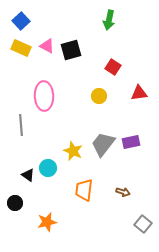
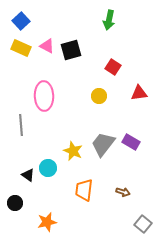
purple rectangle: rotated 42 degrees clockwise
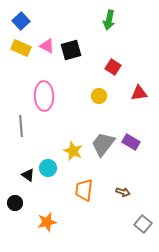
gray line: moved 1 px down
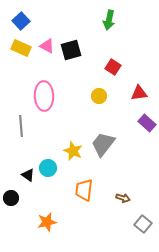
purple rectangle: moved 16 px right, 19 px up; rotated 12 degrees clockwise
brown arrow: moved 6 px down
black circle: moved 4 px left, 5 px up
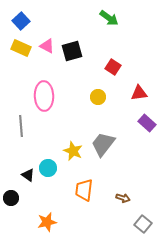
green arrow: moved 2 px up; rotated 66 degrees counterclockwise
black square: moved 1 px right, 1 px down
yellow circle: moved 1 px left, 1 px down
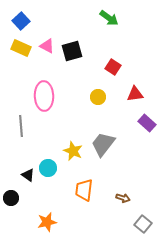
red triangle: moved 4 px left, 1 px down
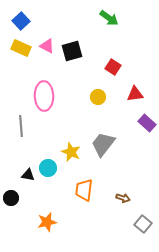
yellow star: moved 2 px left, 1 px down
black triangle: rotated 24 degrees counterclockwise
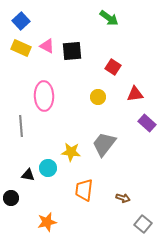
black square: rotated 10 degrees clockwise
gray trapezoid: moved 1 px right
yellow star: rotated 18 degrees counterclockwise
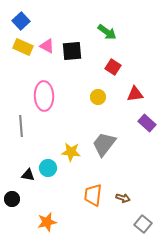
green arrow: moved 2 px left, 14 px down
yellow rectangle: moved 2 px right, 1 px up
orange trapezoid: moved 9 px right, 5 px down
black circle: moved 1 px right, 1 px down
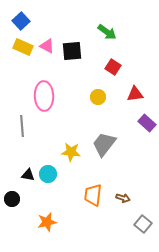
gray line: moved 1 px right
cyan circle: moved 6 px down
